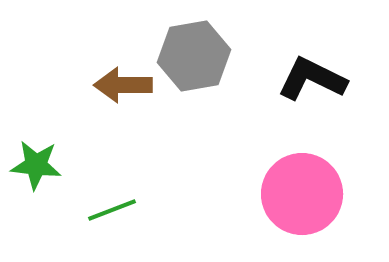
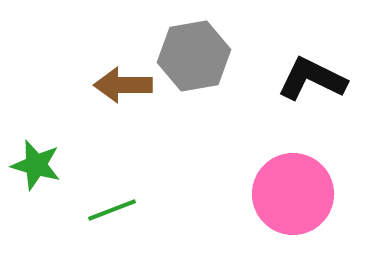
green star: rotated 9 degrees clockwise
pink circle: moved 9 px left
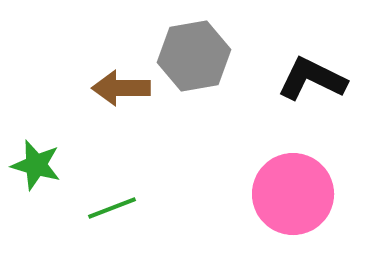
brown arrow: moved 2 px left, 3 px down
green line: moved 2 px up
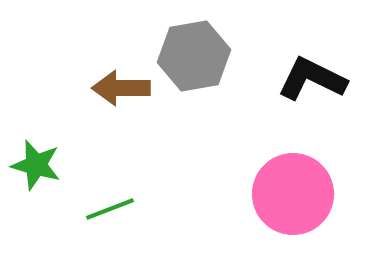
green line: moved 2 px left, 1 px down
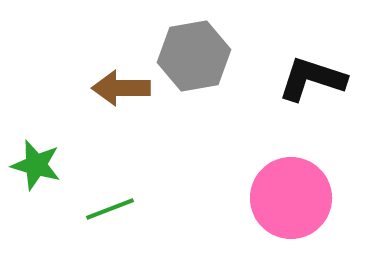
black L-shape: rotated 8 degrees counterclockwise
pink circle: moved 2 px left, 4 px down
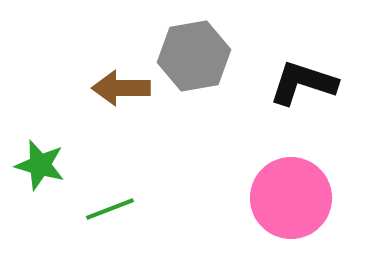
black L-shape: moved 9 px left, 4 px down
green star: moved 4 px right
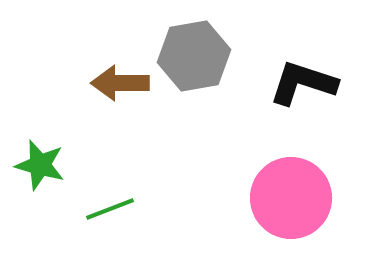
brown arrow: moved 1 px left, 5 px up
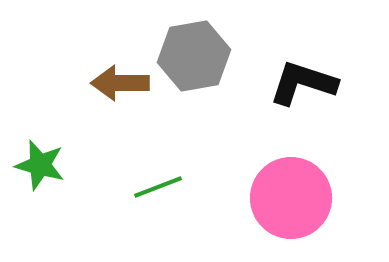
green line: moved 48 px right, 22 px up
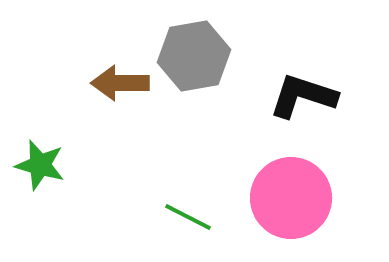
black L-shape: moved 13 px down
green line: moved 30 px right, 30 px down; rotated 48 degrees clockwise
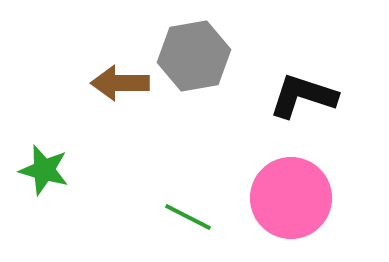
green star: moved 4 px right, 5 px down
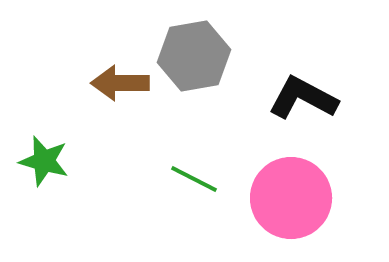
black L-shape: moved 2 px down; rotated 10 degrees clockwise
green star: moved 9 px up
green line: moved 6 px right, 38 px up
